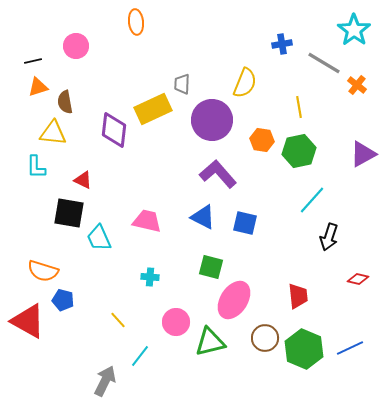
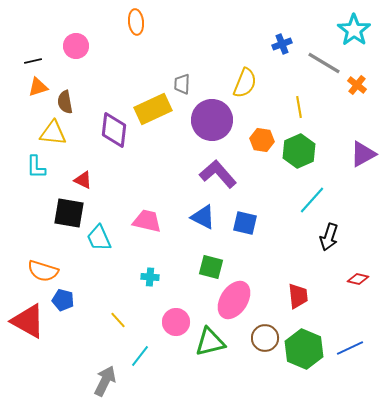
blue cross at (282, 44): rotated 12 degrees counterclockwise
green hexagon at (299, 151): rotated 12 degrees counterclockwise
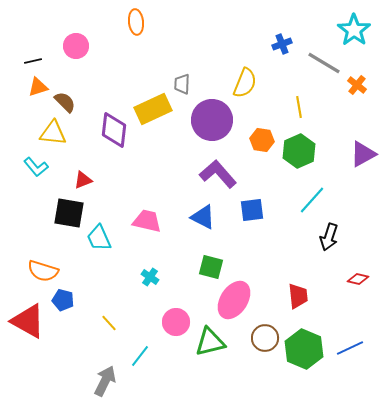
brown semicircle at (65, 102): rotated 145 degrees clockwise
cyan L-shape at (36, 167): rotated 40 degrees counterclockwise
red triangle at (83, 180): rotated 48 degrees counterclockwise
blue square at (245, 223): moved 7 px right, 13 px up; rotated 20 degrees counterclockwise
cyan cross at (150, 277): rotated 30 degrees clockwise
yellow line at (118, 320): moved 9 px left, 3 px down
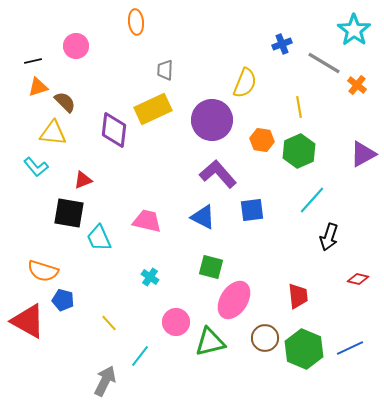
gray trapezoid at (182, 84): moved 17 px left, 14 px up
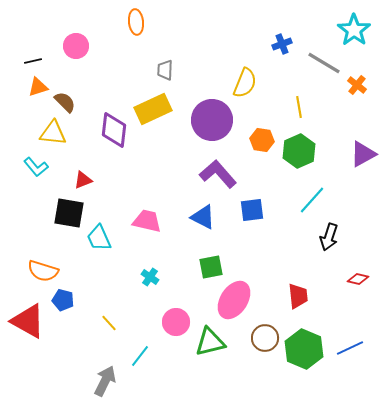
green square at (211, 267): rotated 25 degrees counterclockwise
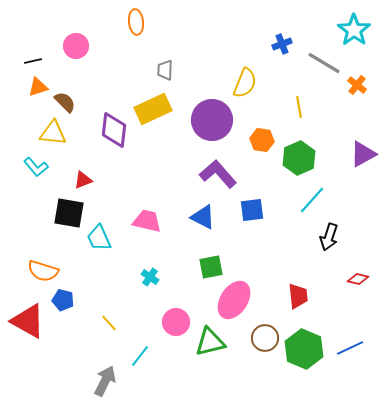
green hexagon at (299, 151): moved 7 px down
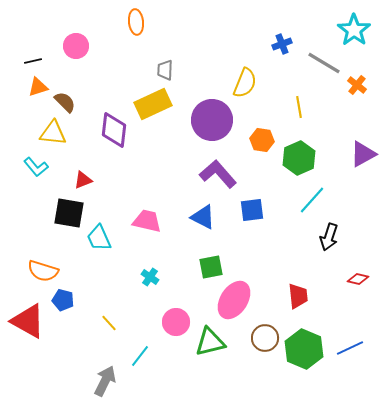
yellow rectangle at (153, 109): moved 5 px up
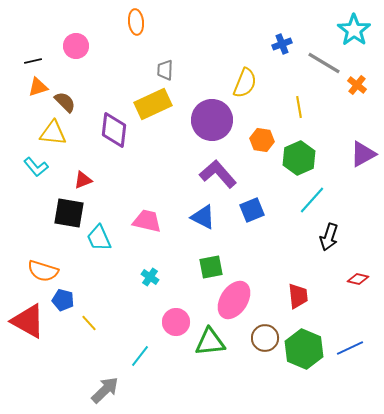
blue square at (252, 210): rotated 15 degrees counterclockwise
yellow line at (109, 323): moved 20 px left
green triangle at (210, 342): rotated 8 degrees clockwise
gray arrow at (105, 381): moved 9 px down; rotated 20 degrees clockwise
